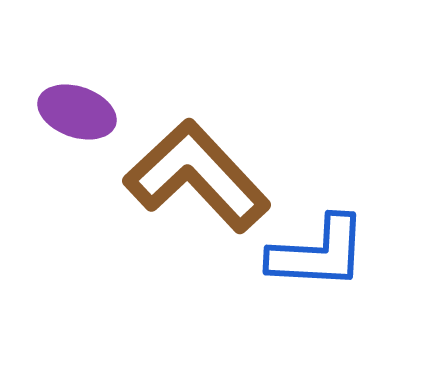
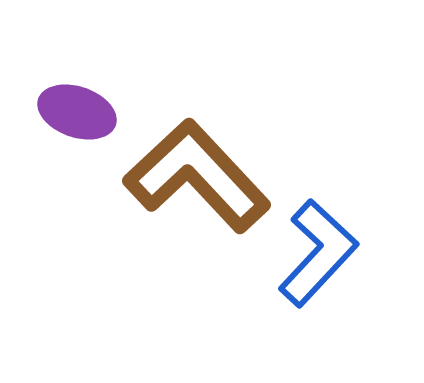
blue L-shape: rotated 50 degrees counterclockwise
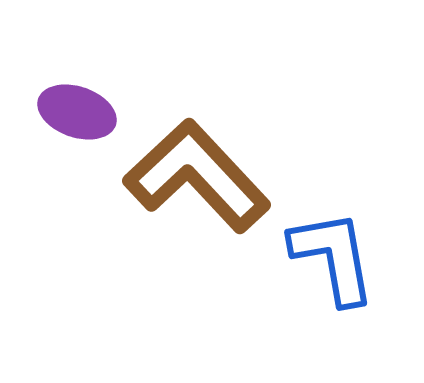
blue L-shape: moved 15 px right, 4 px down; rotated 53 degrees counterclockwise
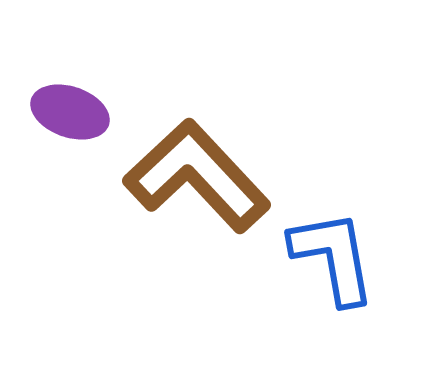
purple ellipse: moved 7 px left
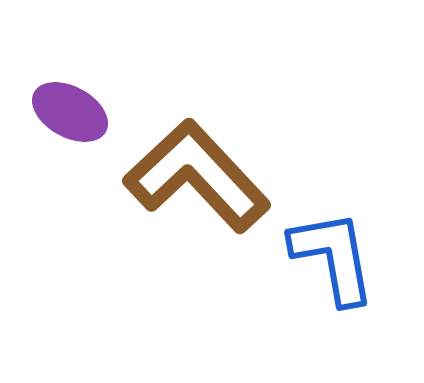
purple ellipse: rotated 10 degrees clockwise
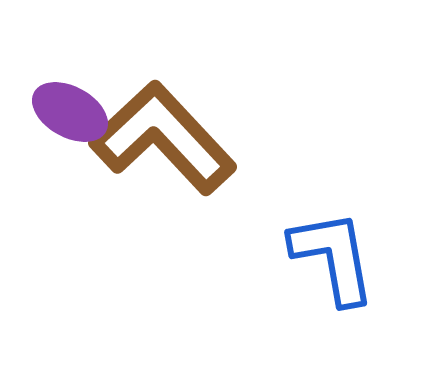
brown L-shape: moved 34 px left, 38 px up
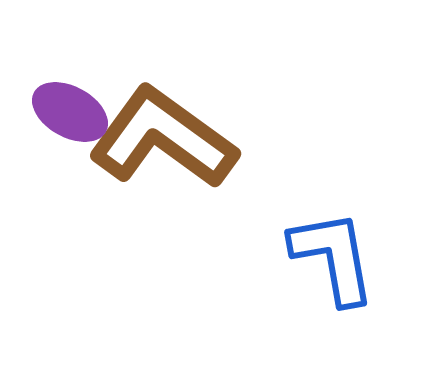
brown L-shape: rotated 11 degrees counterclockwise
